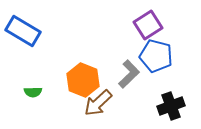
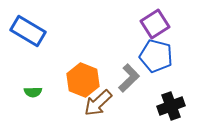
purple square: moved 7 px right, 1 px up
blue rectangle: moved 5 px right
gray L-shape: moved 4 px down
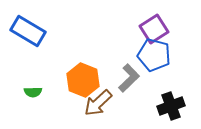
purple square: moved 1 px left, 5 px down
blue pentagon: moved 2 px left, 1 px up
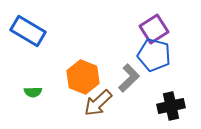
orange hexagon: moved 3 px up
black cross: rotated 8 degrees clockwise
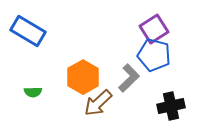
orange hexagon: rotated 8 degrees clockwise
